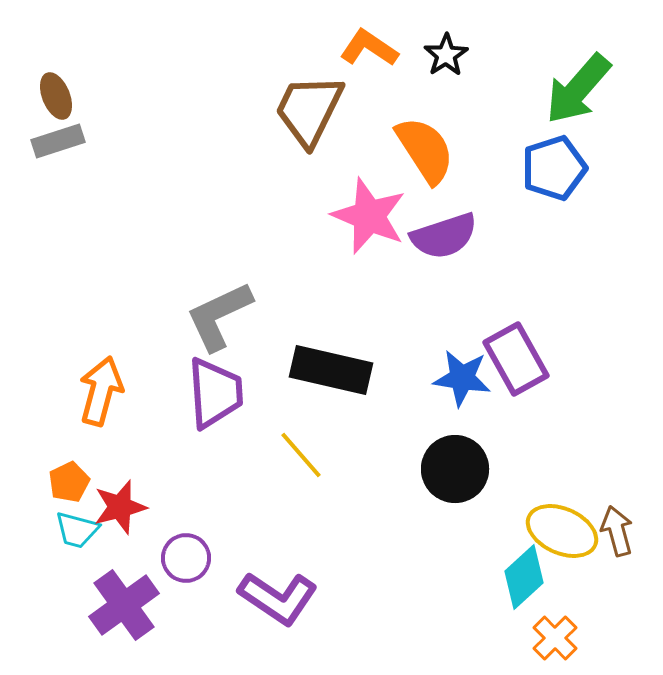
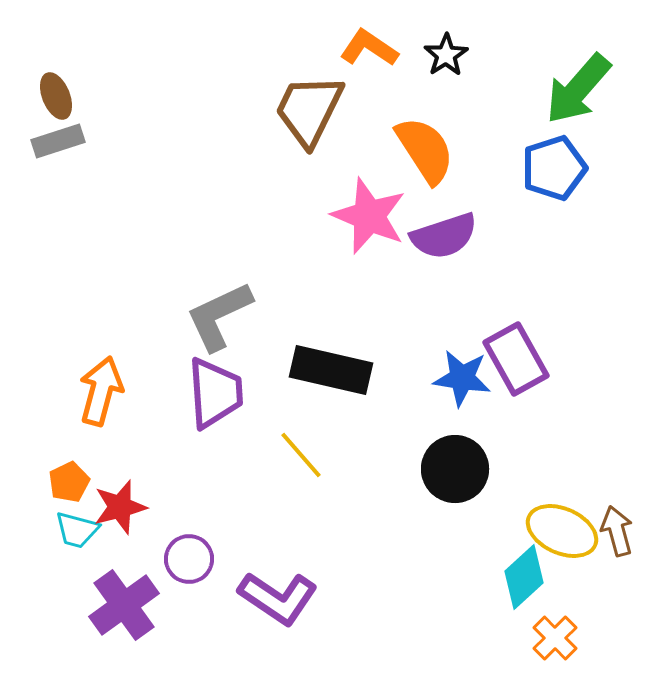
purple circle: moved 3 px right, 1 px down
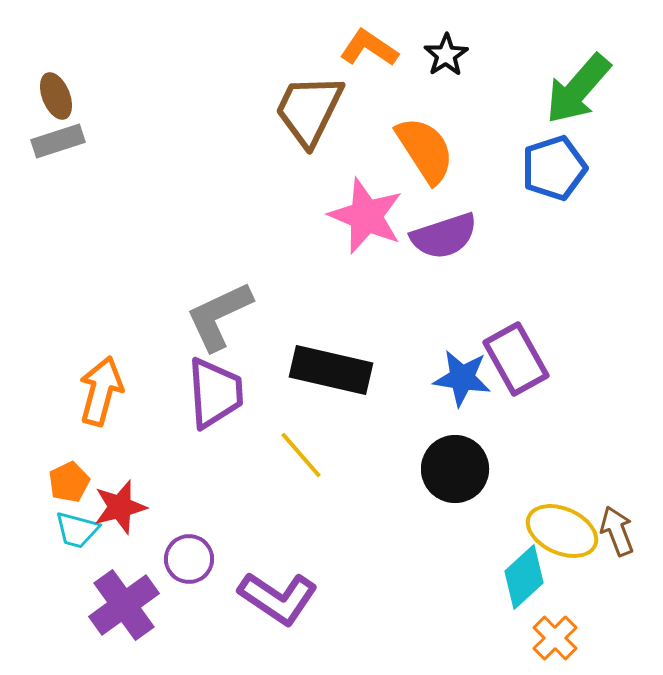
pink star: moved 3 px left
brown arrow: rotated 6 degrees counterclockwise
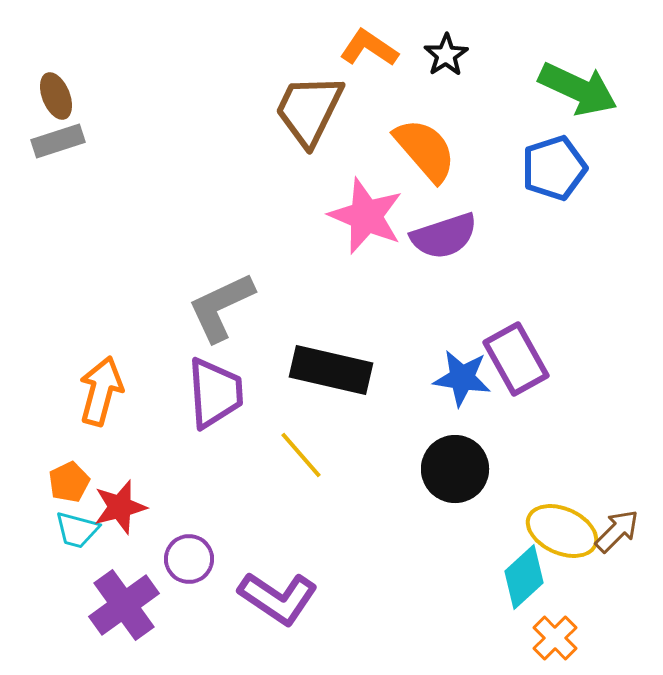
green arrow: rotated 106 degrees counterclockwise
orange semicircle: rotated 8 degrees counterclockwise
gray L-shape: moved 2 px right, 9 px up
brown arrow: rotated 66 degrees clockwise
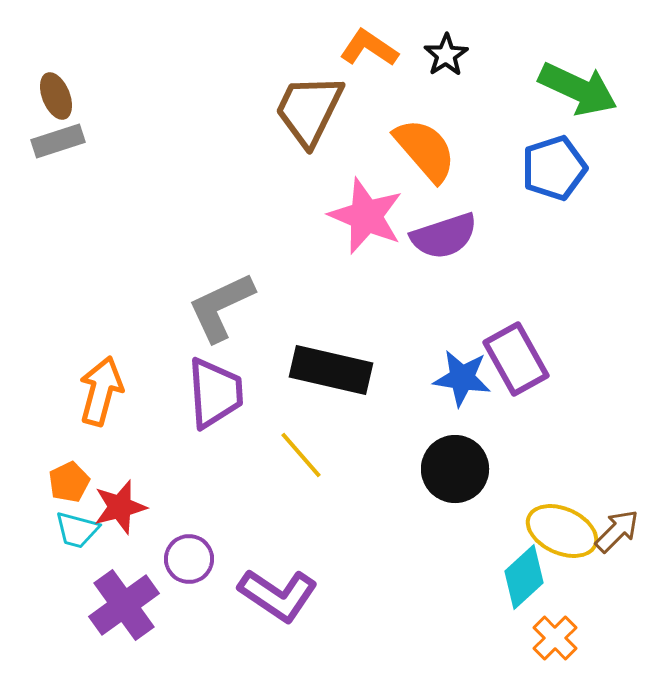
purple L-shape: moved 3 px up
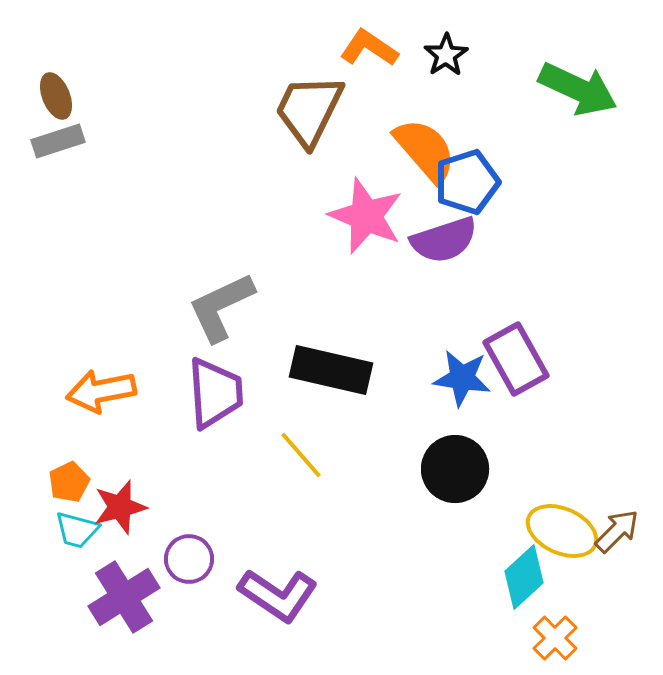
blue pentagon: moved 87 px left, 14 px down
purple semicircle: moved 4 px down
orange arrow: rotated 116 degrees counterclockwise
purple cross: moved 8 px up; rotated 4 degrees clockwise
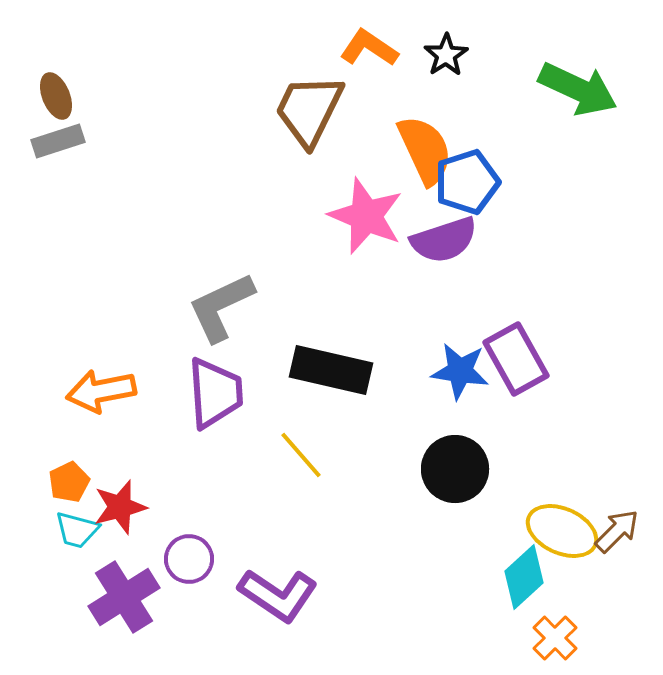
orange semicircle: rotated 16 degrees clockwise
blue star: moved 2 px left, 7 px up
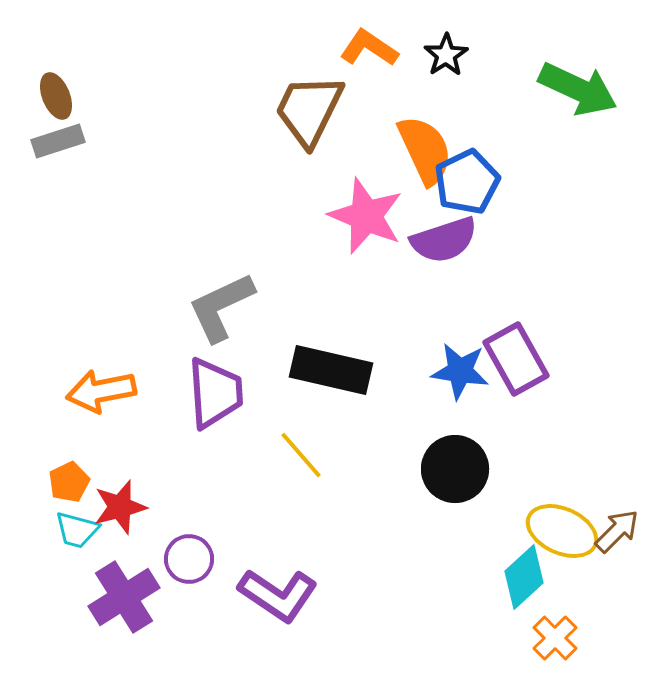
blue pentagon: rotated 8 degrees counterclockwise
